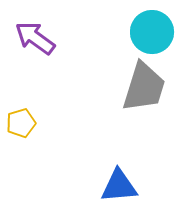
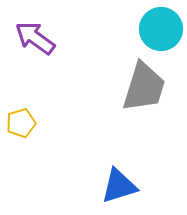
cyan circle: moved 9 px right, 3 px up
blue triangle: rotated 12 degrees counterclockwise
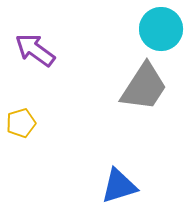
purple arrow: moved 12 px down
gray trapezoid: rotated 16 degrees clockwise
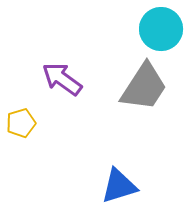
purple arrow: moved 27 px right, 29 px down
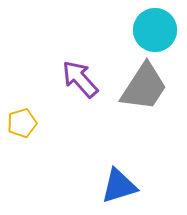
cyan circle: moved 6 px left, 1 px down
purple arrow: moved 18 px right; rotated 12 degrees clockwise
yellow pentagon: moved 1 px right
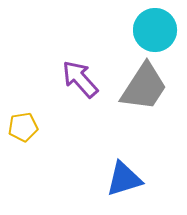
yellow pentagon: moved 1 px right, 4 px down; rotated 8 degrees clockwise
blue triangle: moved 5 px right, 7 px up
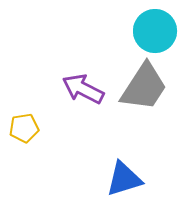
cyan circle: moved 1 px down
purple arrow: moved 3 px right, 10 px down; rotated 21 degrees counterclockwise
yellow pentagon: moved 1 px right, 1 px down
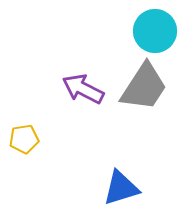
yellow pentagon: moved 11 px down
blue triangle: moved 3 px left, 9 px down
